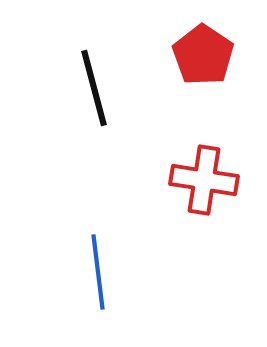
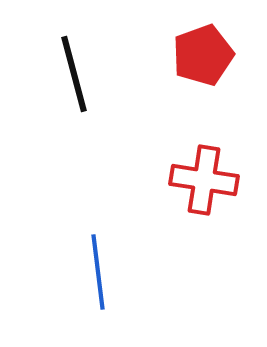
red pentagon: rotated 18 degrees clockwise
black line: moved 20 px left, 14 px up
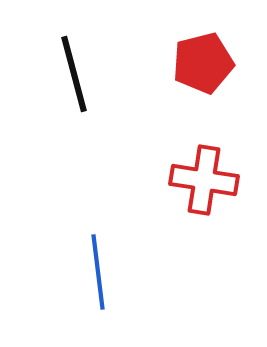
red pentagon: moved 8 px down; rotated 6 degrees clockwise
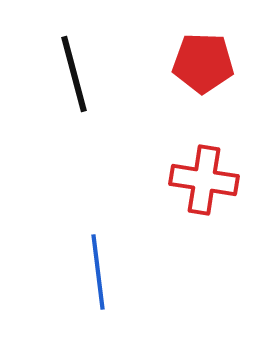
red pentagon: rotated 16 degrees clockwise
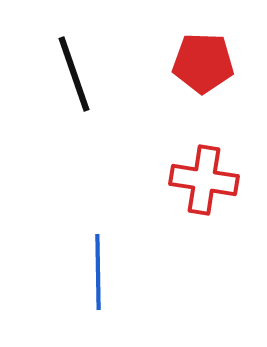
black line: rotated 4 degrees counterclockwise
blue line: rotated 6 degrees clockwise
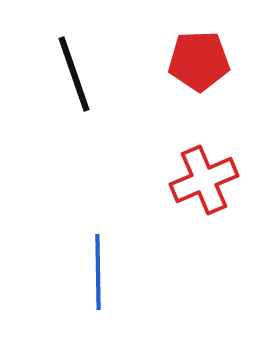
red pentagon: moved 4 px left, 2 px up; rotated 4 degrees counterclockwise
red cross: rotated 32 degrees counterclockwise
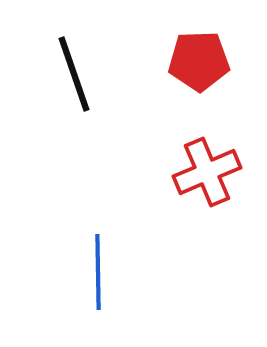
red cross: moved 3 px right, 8 px up
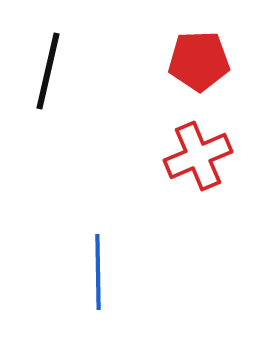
black line: moved 26 px left, 3 px up; rotated 32 degrees clockwise
red cross: moved 9 px left, 16 px up
